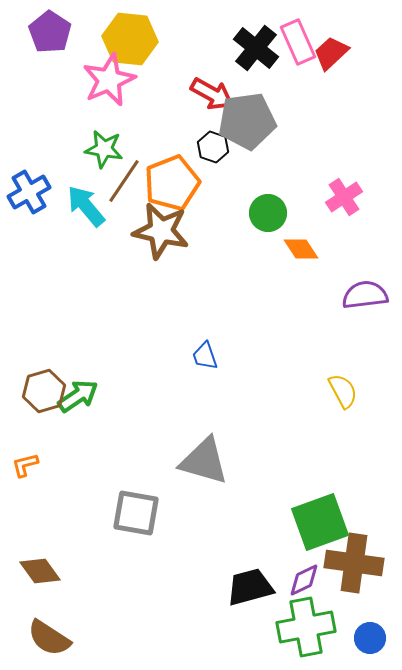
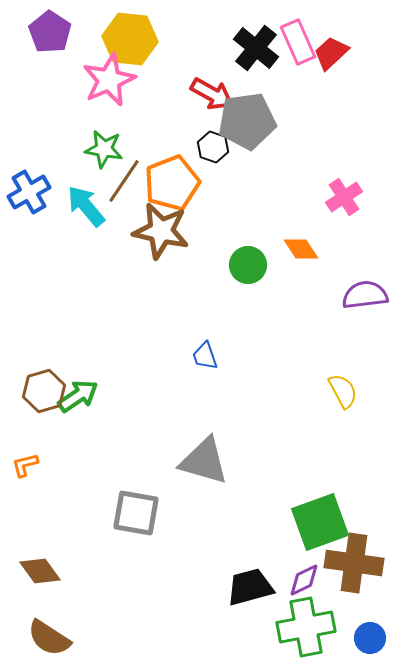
green circle: moved 20 px left, 52 px down
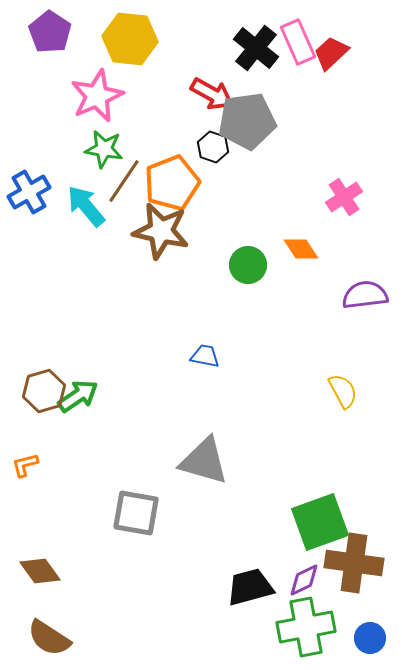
pink star: moved 12 px left, 16 px down
blue trapezoid: rotated 120 degrees clockwise
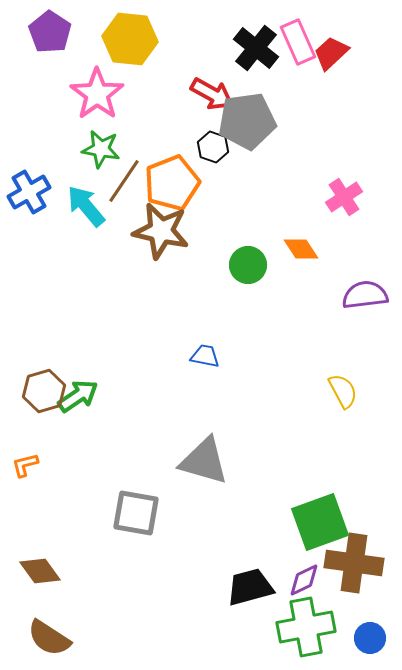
pink star: moved 2 px up; rotated 12 degrees counterclockwise
green star: moved 3 px left
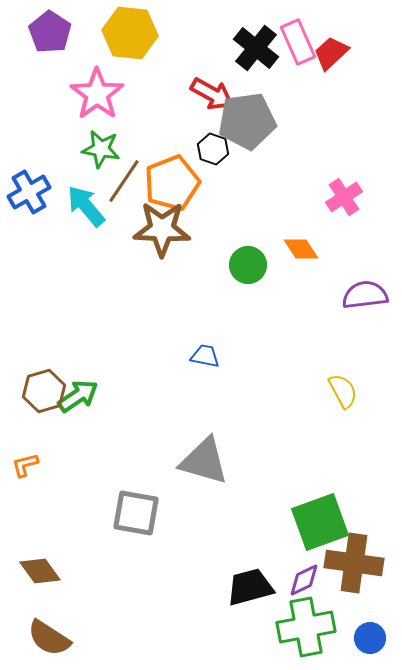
yellow hexagon: moved 6 px up
black hexagon: moved 2 px down
brown star: moved 1 px right, 2 px up; rotated 10 degrees counterclockwise
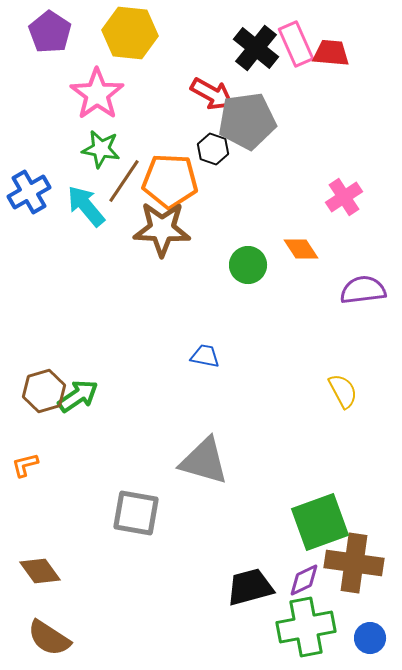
pink rectangle: moved 2 px left, 2 px down
red trapezoid: rotated 48 degrees clockwise
orange pentagon: moved 2 px left, 2 px up; rotated 24 degrees clockwise
purple semicircle: moved 2 px left, 5 px up
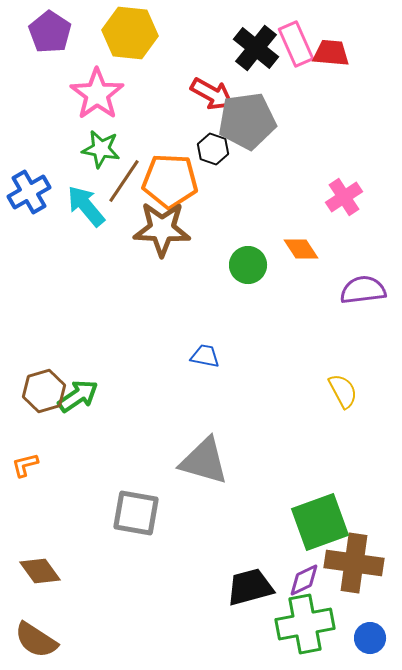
green cross: moved 1 px left, 3 px up
brown semicircle: moved 13 px left, 2 px down
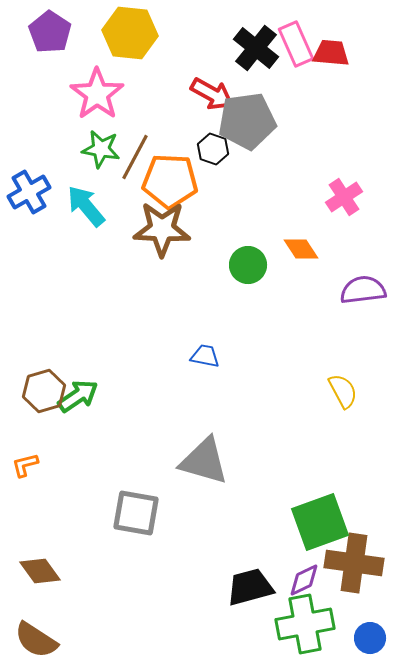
brown line: moved 11 px right, 24 px up; rotated 6 degrees counterclockwise
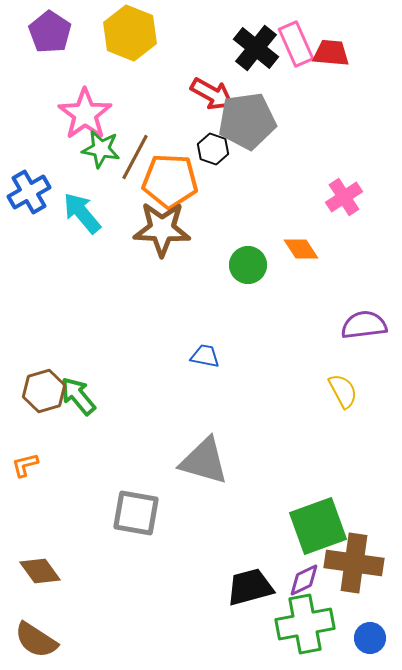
yellow hexagon: rotated 16 degrees clockwise
pink star: moved 12 px left, 20 px down
cyan arrow: moved 4 px left, 7 px down
purple semicircle: moved 1 px right, 35 px down
green arrow: rotated 96 degrees counterclockwise
green square: moved 2 px left, 4 px down
